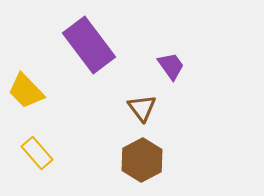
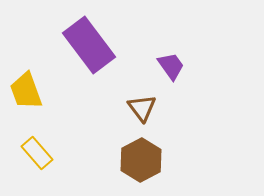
yellow trapezoid: rotated 24 degrees clockwise
brown hexagon: moved 1 px left
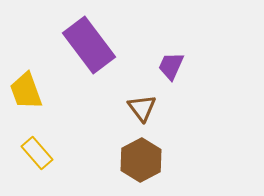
purple trapezoid: rotated 120 degrees counterclockwise
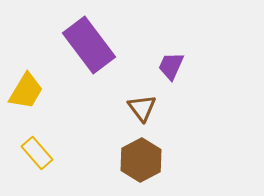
yellow trapezoid: rotated 129 degrees counterclockwise
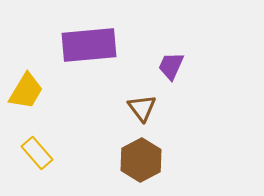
purple rectangle: rotated 58 degrees counterclockwise
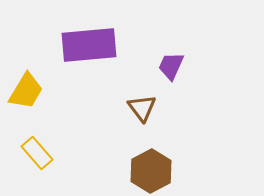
brown hexagon: moved 10 px right, 11 px down
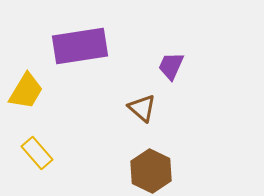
purple rectangle: moved 9 px left, 1 px down; rotated 4 degrees counterclockwise
brown triangle: rotated 12 degrees counterclockwise
brown hexagon: rotated 6 degrees counterclockwise
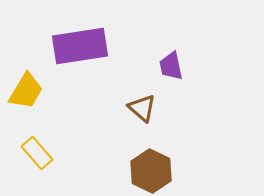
purple trapezoid: rotated 36 degrees counterclockwise
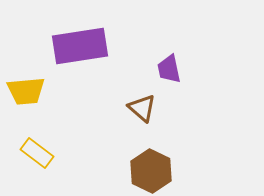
purple trapezoid: moved 2 px left, 3 px down
yellow trapezoid: rotated 54 degrees clockwise
yellow rectangle: rotated 12 degrees counterclockwise
